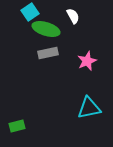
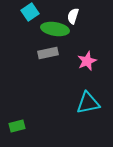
white semicircle: rotated 133 degrees counterclockwise
green ellipse: moved 9 px right; rotated 8 degrees counterclockwise
cyan triangle: moved 1 px left, 5 px up
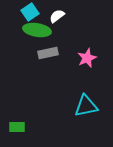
white semicircle: moved 16 px left; rotated 35 degrees clockwise
green ellipse: moved 18 px left, 1 px down
pink star: moved 3 px up
cyan triangle: moved 2 px left, 3 px down
green rectangle: moved 1 px down; rotated 14 degrees clockwise
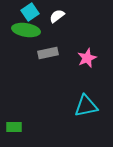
green ellipse: moved 11 px left
green rectangle: moved 3 px left
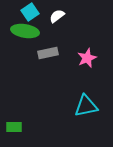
green ellipse: moved 1 px left, 1 px down
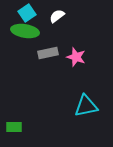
cyan square: moved 3 px left, 1 px down
pink star: moved 11 px left, 1 px up; rotated 30 degrees counterclockwise
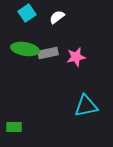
white semicircle: moved 1 px down
green ellipse: moved 18 px down
pink star: rotated 30 degrees counterclockwise
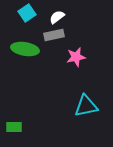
gray rectangle: moved 6 px right, 18 px up
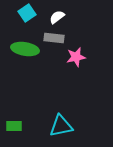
gray rectangle: moved 3 px down; rotated 18 degrees clockwise
cyan triangle: moved 25 px left, 20 px down
green rectangle: moved 1 px up
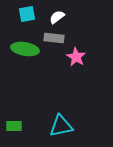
cyan square: moved 1 px down; rotated 24 degrees clockwise
pink star: rotated 30 degrees counterclockwise
